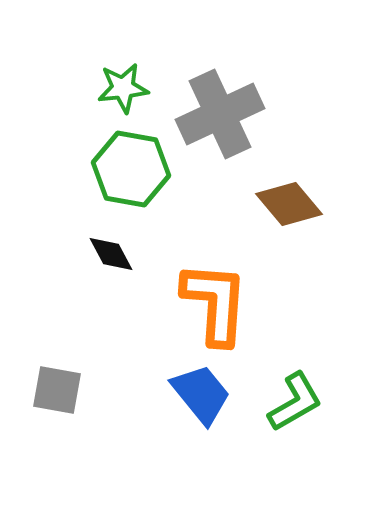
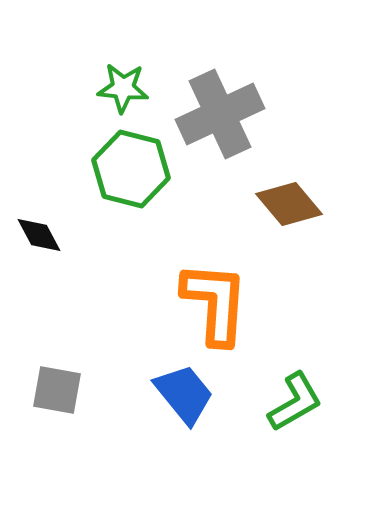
green star: rotated 12 degrees clockwise
green hexagon: rotated 4 degrees clockwise
black diamond: moved 72 px left, 19 px up
blue trapezoid: moved 17 px left
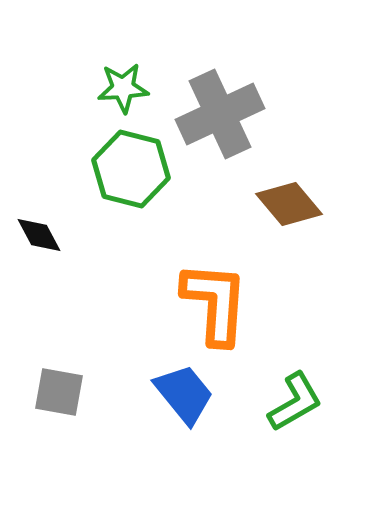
green star: rotated 9 degrees counterclockwise
gray square: moved 2 px right, 2 px down
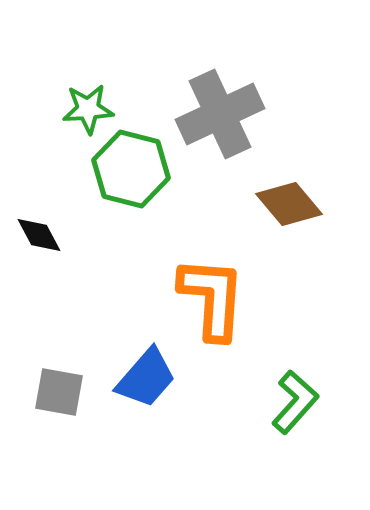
green star: moved 35 px left, 21 px down
orange L-shape: moved 3 px left, 5 px up
blue trapezoid: moved 38 px left, 16 px up; rotated 80 degrees clockwise
green L-shape: rotated 18 degrees counterclockwise
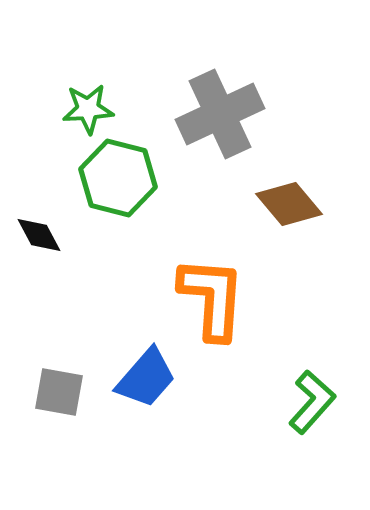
green hexagon: moved 13 px left, 9 px down
green L-shape: moved 17 px right
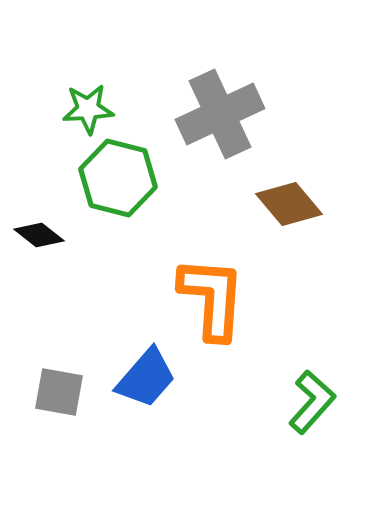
black diamond: rotated 24 degrees counterclockwise
